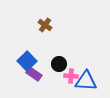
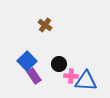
purple rectangle: moved 2 px down; rotated 21 degrees clockwise
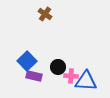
brown cross: moved 11 px up
black circle: moved 1 px left, 3 px down
purple rectangle: rotated 42 degrees counterclockwise
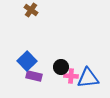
brown cross: moved 14 px left, 4 px up
black circle: moved 3 px right
blue triangle: moved 2 px right, 3 px up; rotated 10 degrees counterclockwise
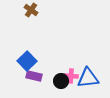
black circle: moved 14 px down
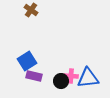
blue square: rotated 12 degrees clockwise
